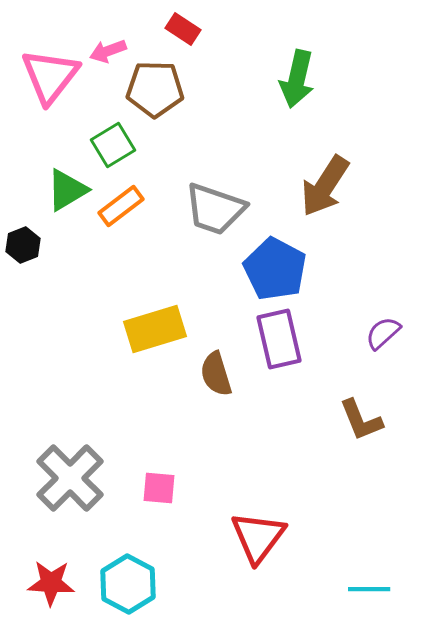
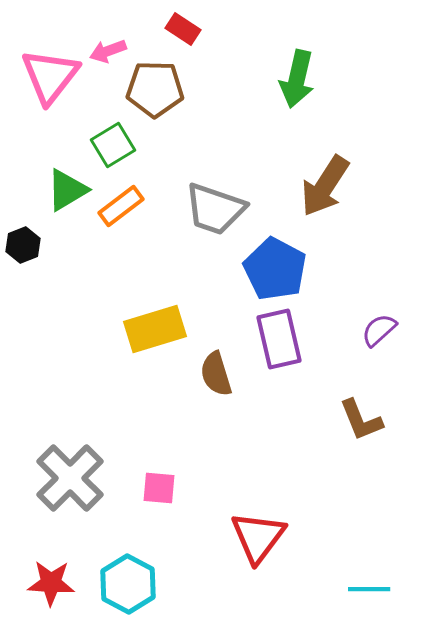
purple semicircle: moved 4 px left, 3 px up
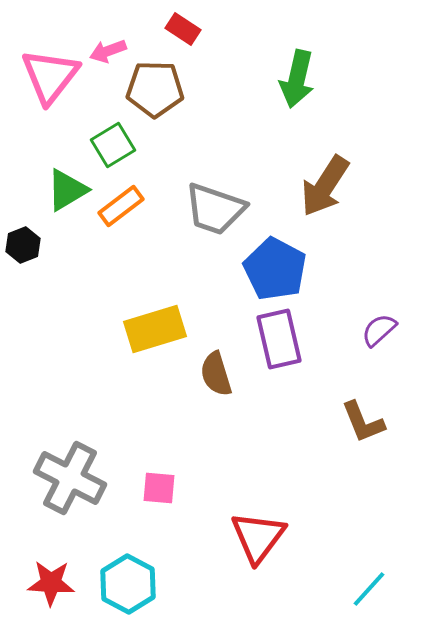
brown L-shape: moved 2 px right, 2 px down
gray cross: rotated 18 degrees counterclockwise
cyan line: rotated 48 degrees counterclockwise
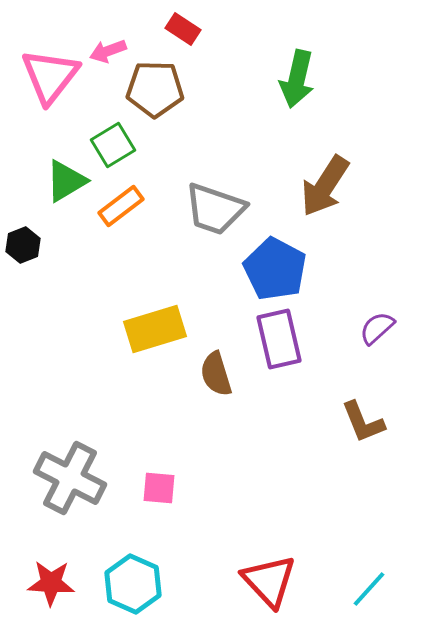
green triangle: moved 1 px left, 9 px up
purple semicircle: moved 2 px left, 2 px up
red triangle: moved 11 px right, 44 px down; rotated 20 degrees counterclockwise
cyan hexagon: moved 5 px right; rotated 4 degrees counterclockwise
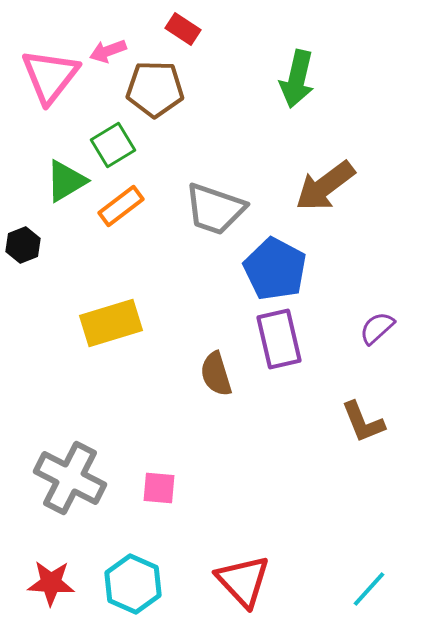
brown arrow: rotated 20 degrees clockwise
yellow rectangle: moved 44 px left, 6 px up
red triangle: moved 26 px left
